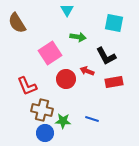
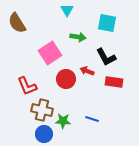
cyan square: moved 7 px left
black L-shape: moved 1 px down
red rectangle: rotated 18 degrees clockwise
blue circle: moved 1 px left, 1 px down
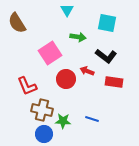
black L-shape: moved 1 px up; rotated 25 degrees counterclockwise
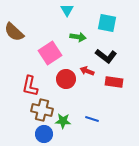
brown semicircle: moved 3 px left, 9 px down; rotated 15 degrees counterclockwise
red L-shape: moved 3 px right; rotated 35 degrees clockwise
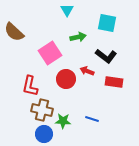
green arrow: rotated 21 degrees counterclockwise
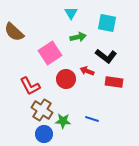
cyan triangle: moved 4 px right, 3 px down
red L-shape: rotated 40 degrees counterclockwise
brown cross: rotated 20 degrees clockwise
